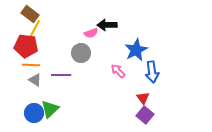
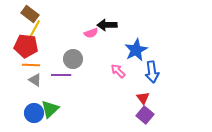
gray circle: moved 8 px left, 6 px down
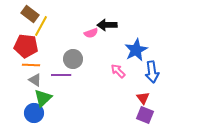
yellow line: moved 7 px right, 4 px up
green triangle: moved 7 px left, 11 px up
purple square: rotated 18 degrees counterclockwise
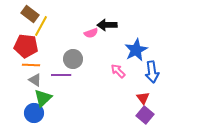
purple square: rotated 18 degrees clockwise
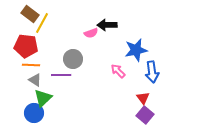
yellow line: moved 1 px right, 3 px up
blue star: rotated 15 degrees clockwise
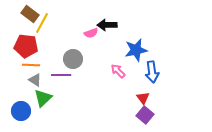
blue circle: moved 13 px left, 2 px up
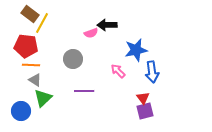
purple line: moved 23 px right, 16 px down
purple square: moved 4 px up; rotated 36 degrees clockwise
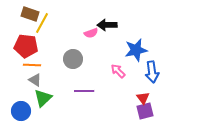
brown rectangle: rotated 18 degrees counterclockwise
orange line: moved 1 px right
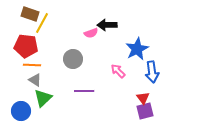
blue star: moved 1 px right, 1 px up; rotated 15 degrees counterclockwise
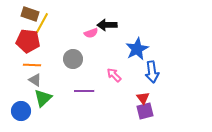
red pentagon: moved 2 px right, 5 px up
pink arrow: moved 4 px left, 4 px down
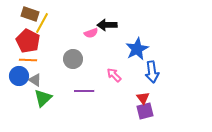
red pentagon: rotated 20 degrees clockwise
orange line: moved 4 px left, 5 px up
blue circle: moved 2 px left, 35 px up
